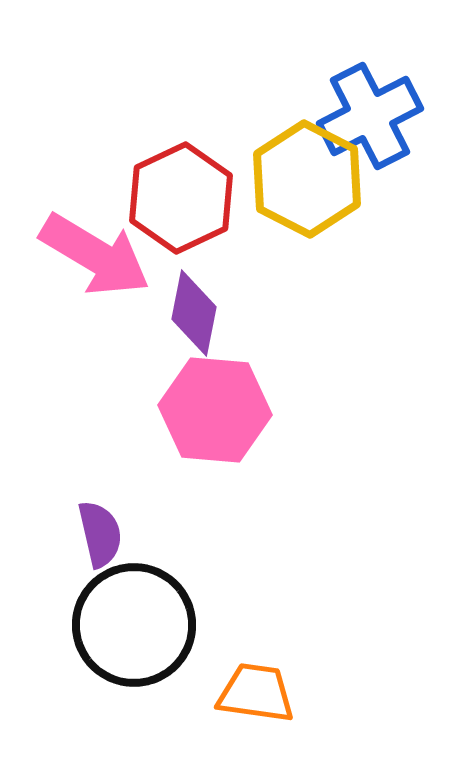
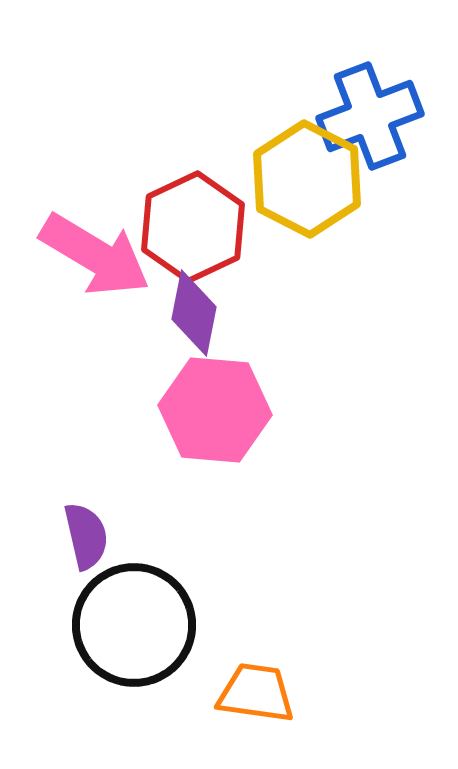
blue cross: rotated 6 degrees clockwise
red hexagon: moved 12 px right, 29 px down
purple semicircle: moved 14 px left, 2 px down
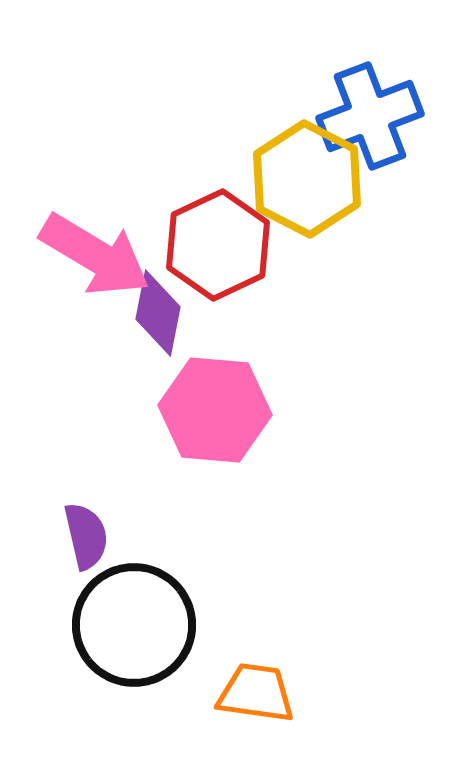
red hexagon: moved 25 px right, 18 px down
purple diamond: moved 36 px left
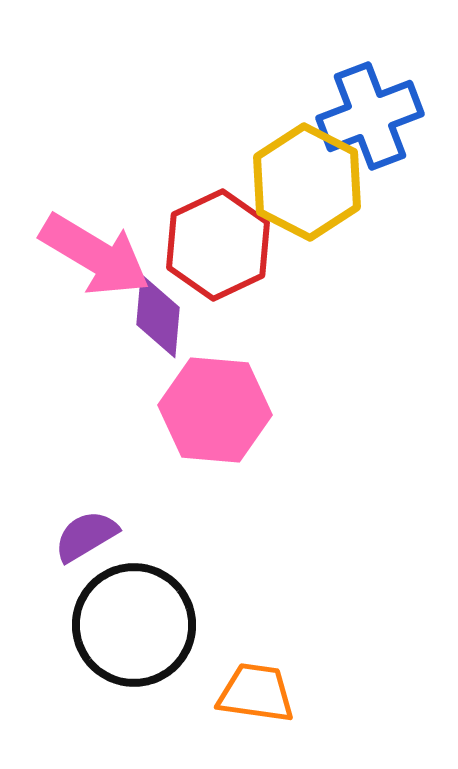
yellow hexagon: moved 3 px down
purple diamond: moved 3 px down; rotated 6 degrees counterclockwise
purple semicircle: rotated 108 degrees counterclockwise
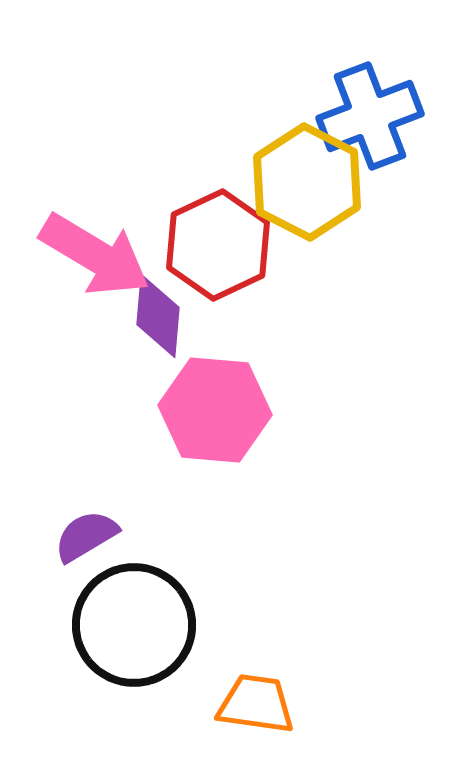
orange trapezoid: moved 11 px down
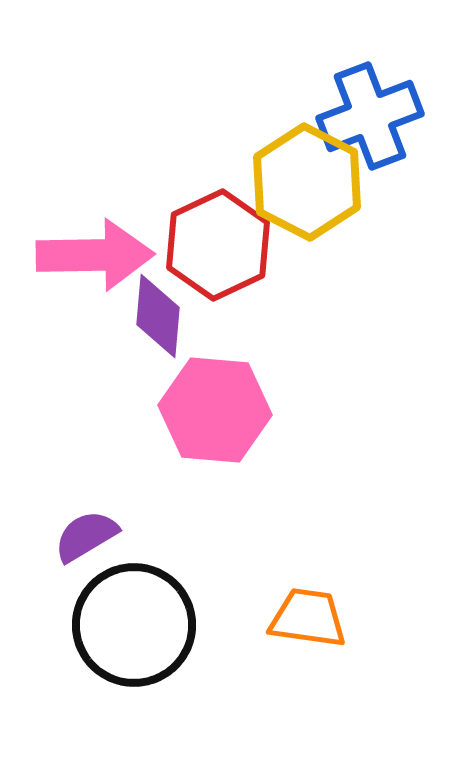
pink arrow: rotated 32 degrees counterclockwise
orange trapezoid: moved 52 px right, 86 px up
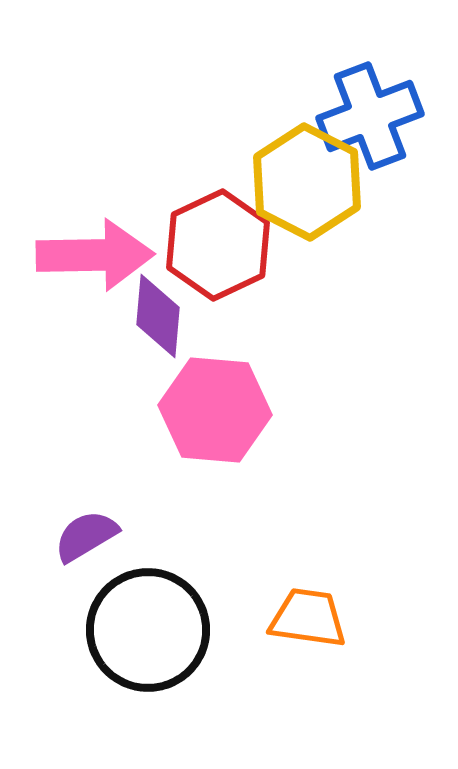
black circle: moved 14 px right, 5 px down
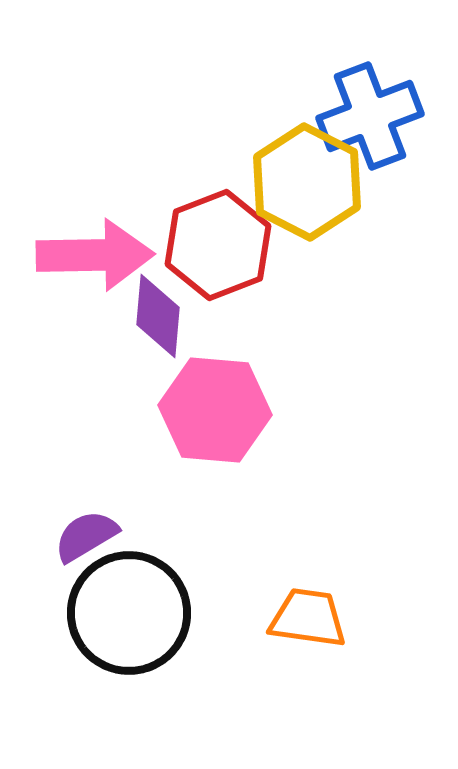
red hexagon: rotated 4 degrees clockwise
black circle: moved 19 px left, 17 px up
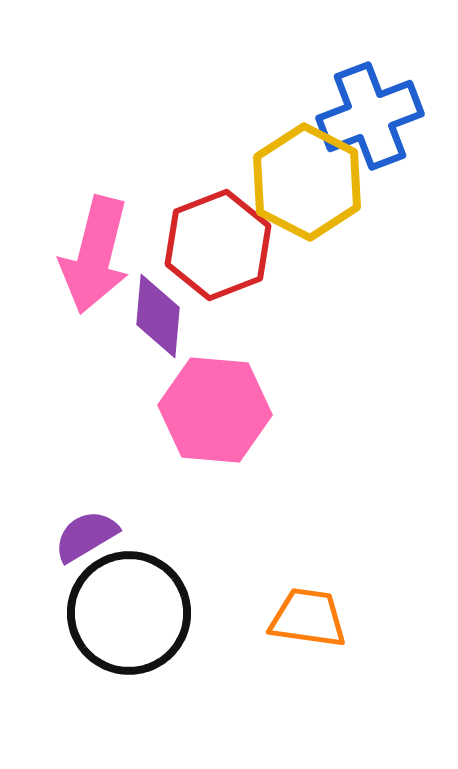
pink arrow: rotated 105 degrees clockwise
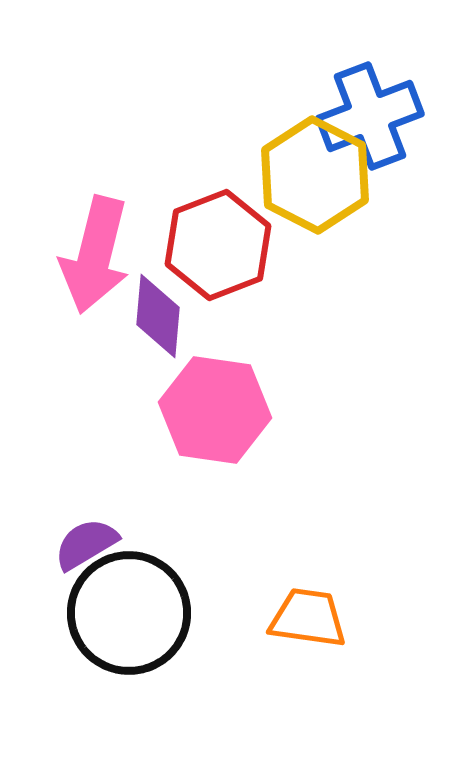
yellow hexagon: moved 8 px right, 7 px up
pink hexagon: rotated 3 degrees clockwise
purple semicircle: moved 8 px down
